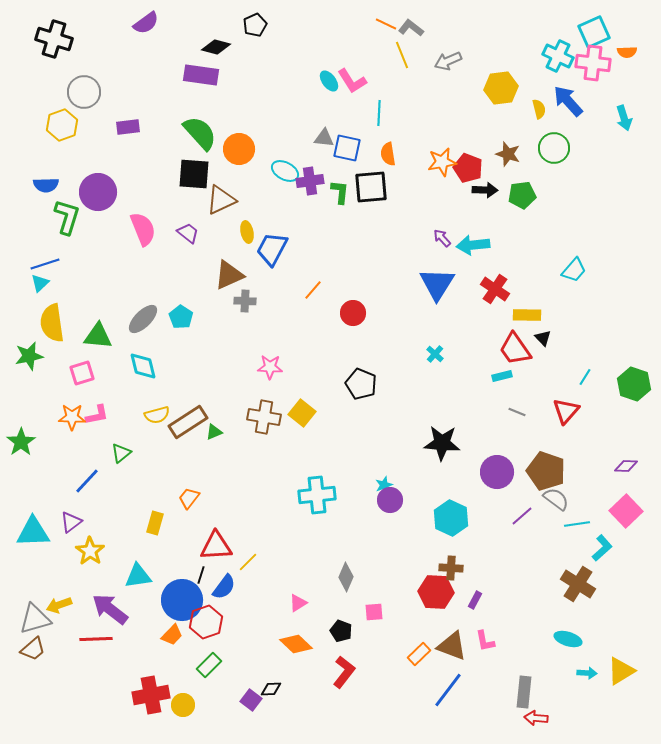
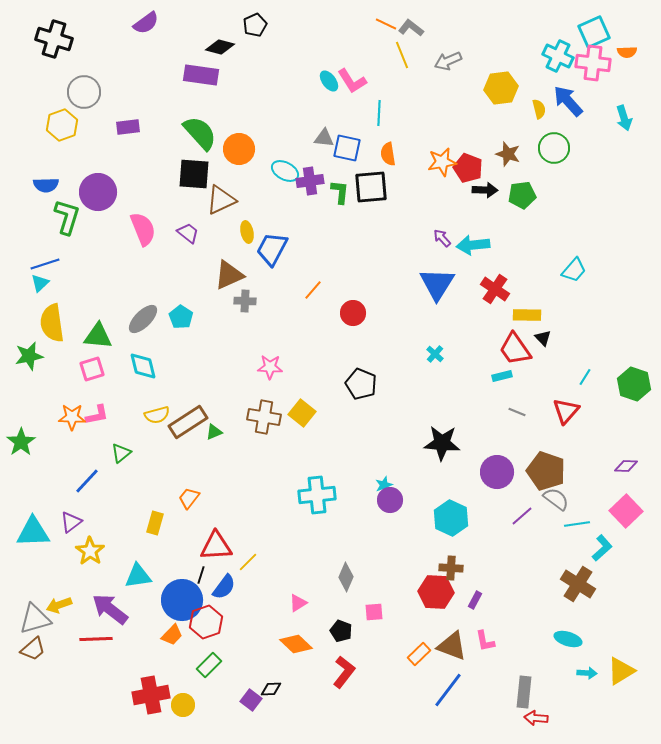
black diamond at (216, 47): moved 4 px right
pink square at (82, 373): moved 10 px right, 4 px up
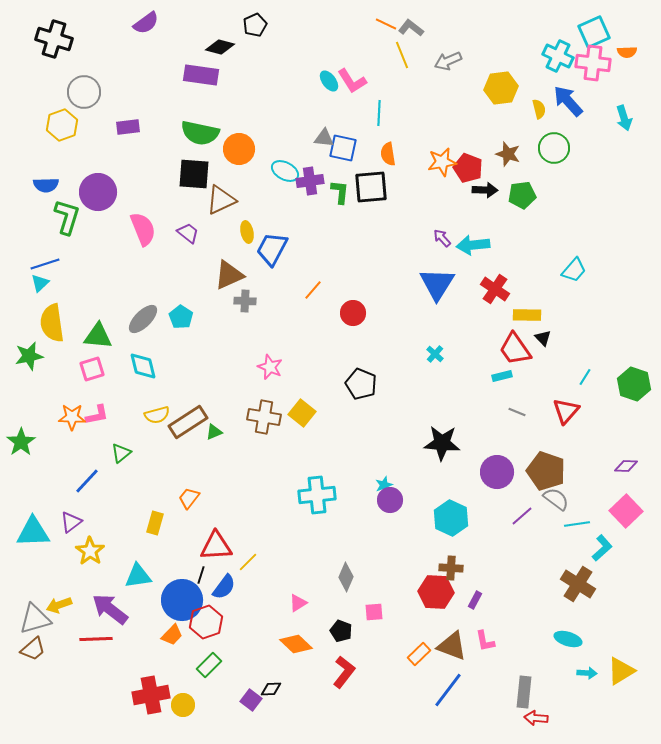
green semicircle at (200, 133): rotated 144 degrees clockwise
blue square at (347, 148): moved 4 px left
pink star at (270, 367): rotated 20 degrees clockwise
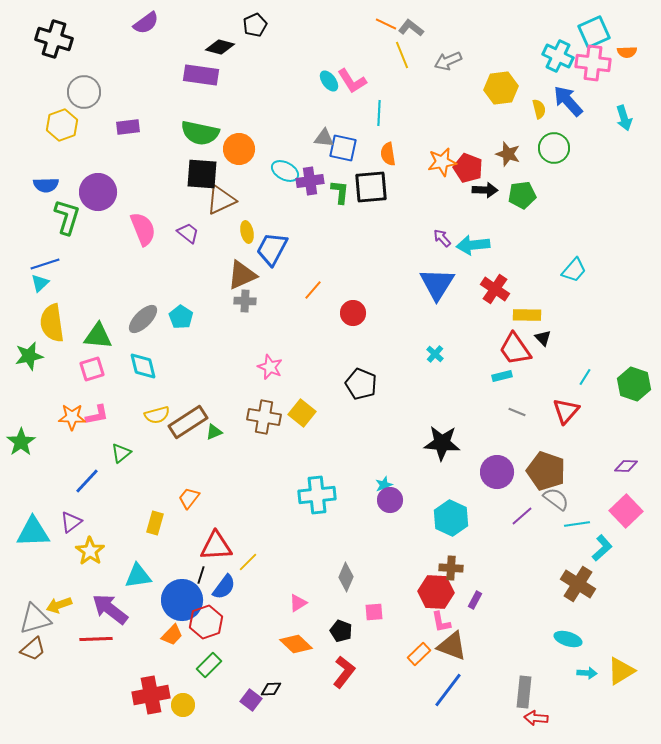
black square at (194, 174): moved 8 px right
brown triangle at (229, 275): moved 13 px right
pink L-shape at (485, 641): moved 44 px left, 19 px up
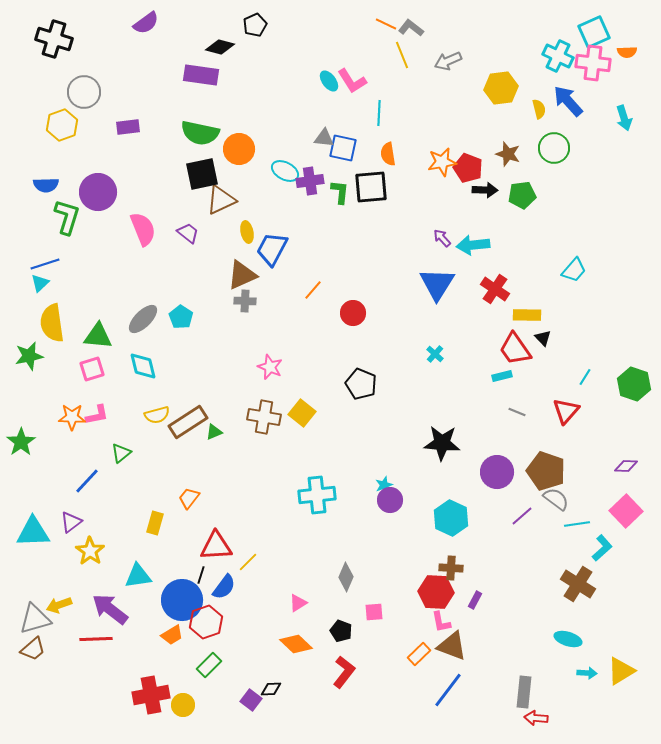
black square at (202, 174): rotated 16 degrees counterclockwise
orange trapezoid at (172, 635): rotated 15 degrees clockwise
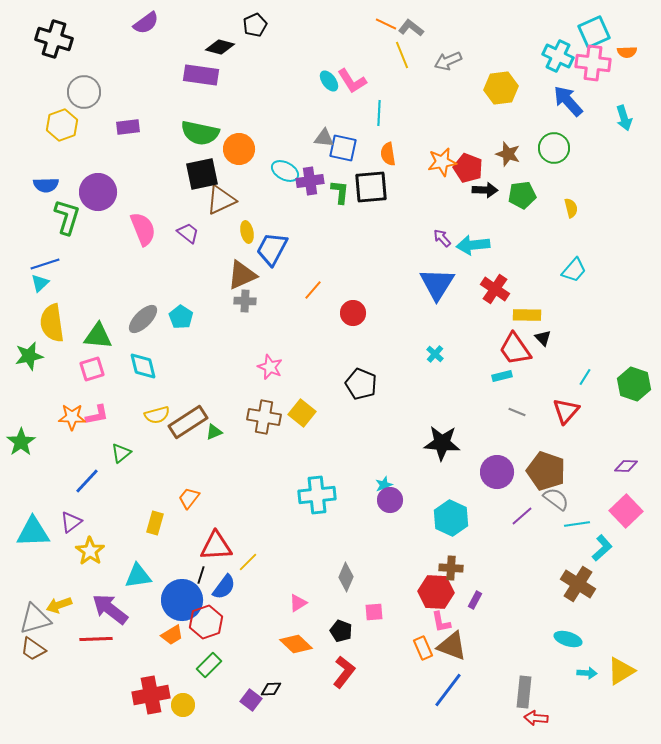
yellow semicircle at (539, 109): moved 32 px right, 99 px down
brown trapezoid at (33, 649): rotated 76 degrees clockwise
orange rectangle at (419, 654): moved 4 px right, 6 px up; rotated 70 degrees counterclockwise
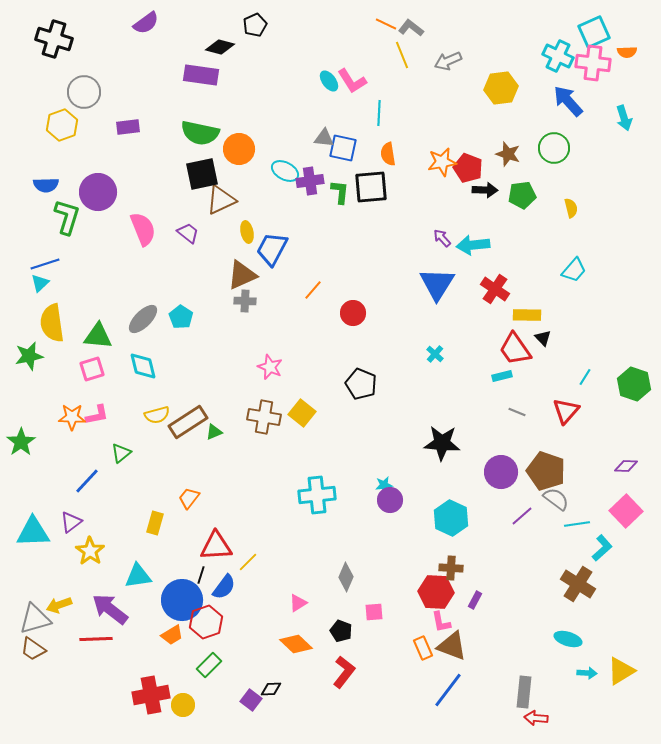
purple circle at (497, 472): moved 4 px right
cyan star at (384, 485): rotated 12 degrees clockwise
